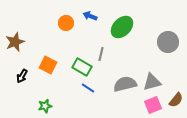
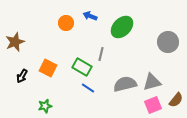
orange square: moved 3 px down
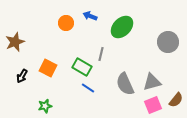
gray semicircle: rotated 100 degrees counterclockwise
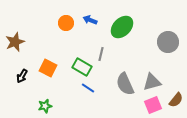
blue arrow: moved 4 px down
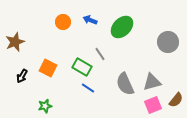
orange circle: moved 3 px left, 1 px up
gray line: moved 1 px left; rotated 48 degrees counterclockwise
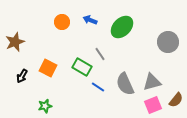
orange circle: moved 1 px left
blue line: moved 10 px right, 1 px up
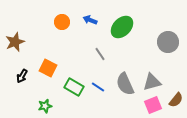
green rectangle: moved 8 px left, 20 px down
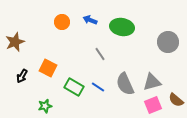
green ellipse: rotated 55 degrees clockwise
brown semicircle: rotated 91 degrees clockwise
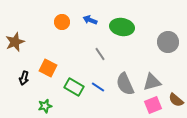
black arrow: moved 2 px right, 2 px down; rotated 16 degrees counterclockwise
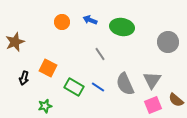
gray triangle: moved 2 px up; rotated 42 degrees counterclockwise
